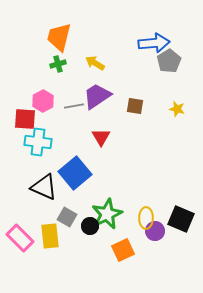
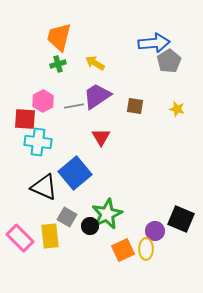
yellow ellipse: moved 31 px down
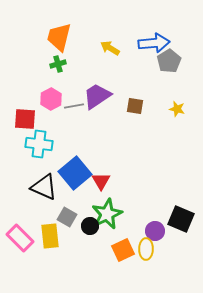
yellow arrow: moved 15 px right, 15 px up
pink hexagon: moved 8 px right, 2 px up
red triangle: moved 44 px down
cyan cross: moved 1 px right, 2 px down
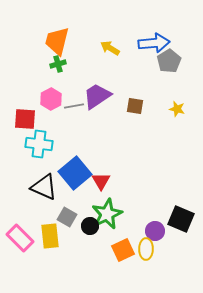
orange trapezoid: moved 2 px left, 4 px down
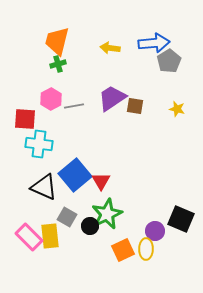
yellow arrow: rotated 24 degrees counterclockwise
purple trapezoid: moved 15 px right, 2 px down
blue square: moved 2 px down
pink rectangle: moved 9 px right, 1 px up
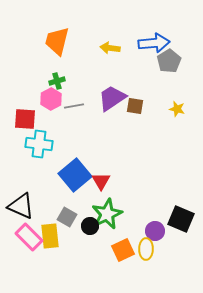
green cross: moved 1 px left, 17 px down
black triangle: moved 23 px left, 19 px down
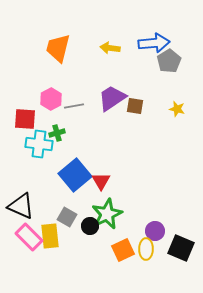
orange trapezoid: moved 1 px right, 7 px down
green cross: moved 52 px down
black square: moved 29 px down
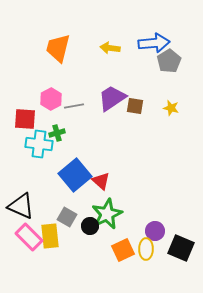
yellow star: moved 6 px left, 1 px up
red triangle: rotated 18 degrees counterclockwise
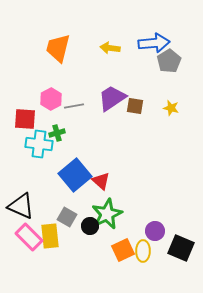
yellow ellipse: moved 3 px left, 2 px down
